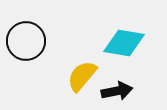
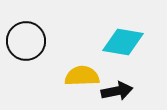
cyan diamond: moved 1 px left, 1 px up
yellow semicircle: rotated 48 degrees clockwise
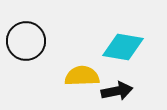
cyan diamond: moved 5 px down
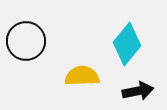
cyan diamond: moved 4 px right, 3 px up; rotated 60 degrees counterclockwise
black arrow: moved 21 px right
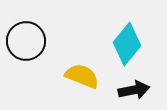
yellow semicircle: rotated 24 degrees clockwise
black arrow: moved 4 px left, 1 px up
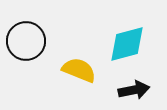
cyan diamond: rotated 36 degrees clockwise
yellow semicircle: moved 3 px left, 6 px up
